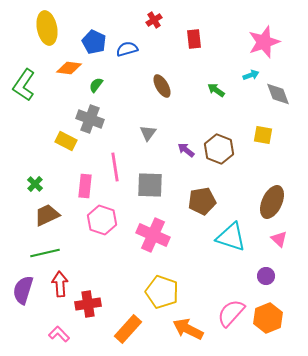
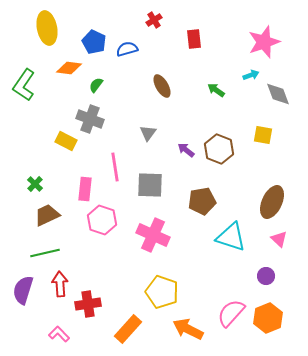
pink rectangle at (85, 186): moved 3 px down
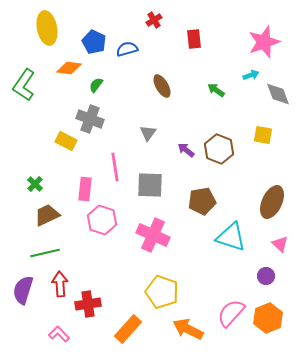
pink triangle at (279, 239): moved 1 px right, 5 px down
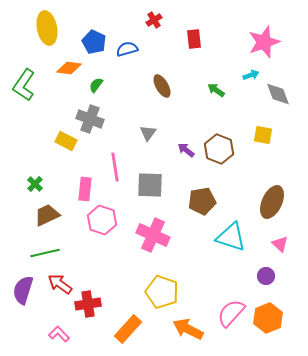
red arrow at (60, 284): rotated 50 degrees counterclockwise
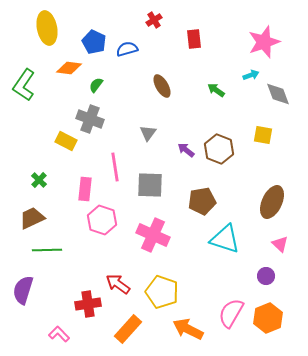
green cross at (35, 184): moved 4 px right, 4 px up
brown trapezoid at (47, 215): moved 15 px left, 3 px down
cyan triangle at (231, 237): moved 6 px left, 2 px down
green line at (45, 253): moved 2 px right, 3 px up; rotated 12 degrees clockwise
red arrow at (60, 284): moved 58 px right
pink semicircle at (231, 313): rotated 12 degrees counterclockwise
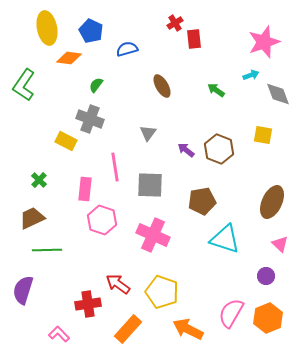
red cross at (154, 20): moved 21 px right, 3 px down
blue pentagon at (94, 42): moved 3 px left, 11 px up
orange diamond at (69, 68): moved 10 px up
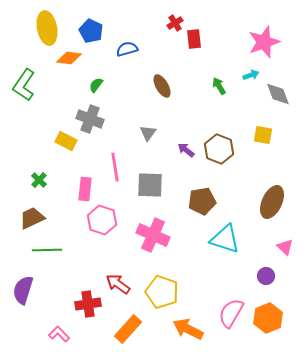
green arrow at (216, 90): moved 3 px right, 4 px up; rotated 24 degrees clockwise
pink triangle at (280, 244): moved 5 px right, 3 px down
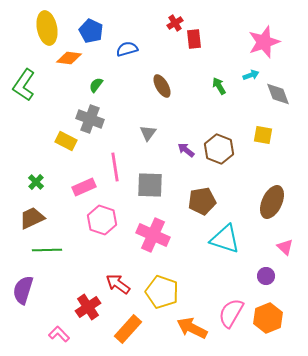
green cross at (39, 180): moved 3 px left, 2 px down
pink rectangle at (85, 189): moved 1 px left, 2 px up; rotated 60 degrees clockwise
red cross at (88, 304): moved 3 px down; rotated 25 degrees counterclockwise
orange arrow at (188, 329): moved 4 px right, 1 px up
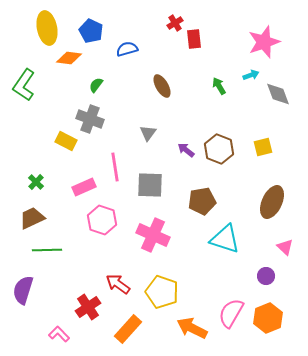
yellow square at (263, 135): moved 12 px down; rotated 24 degrees counterclockwise
